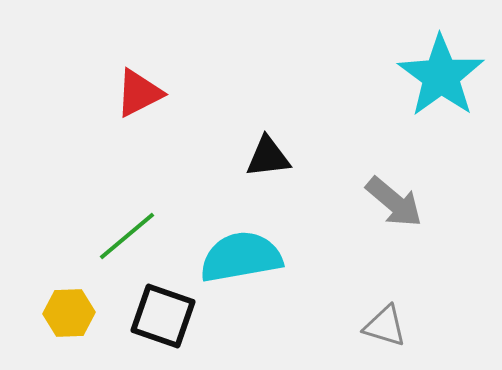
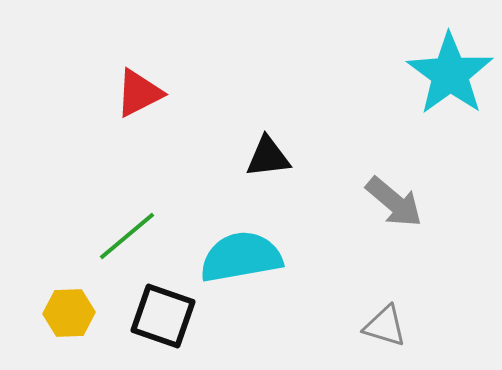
cyan star: moved 9 px right, 2 px up
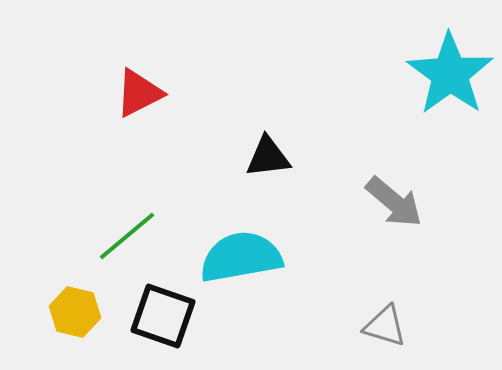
yellow hexagon: moved 6 px right, 1 px up; rotated 15 degrees clockwise
